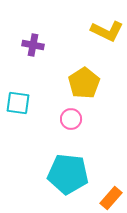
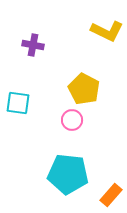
yellow pentagon: moved 6 px down; rotated 12 degrees counterclockwise
pink circle: moved 1 px right, 1 px down
orange rectangle: moved 3 px up
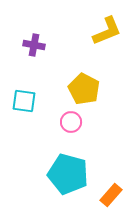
yellow L-shape: rotated 48 degrees counterclockwise
purple cross: moved 1 px right
cyan square: moved 6 px right, 2 px up
pink circle: moved 1 px left, 2 px down
cyan pentagon: rotated 9 degrees clockwise
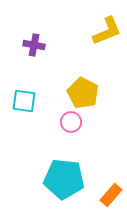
yellow pentagon: moved 1 px left, 4 px down
cyan pentagon: moved 4 px left, 5 px down; rotated 9 degrees counterclockwise
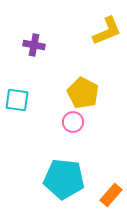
cyan square: moved 7 px left, 1 px up
pink circle: moved 2 px right
